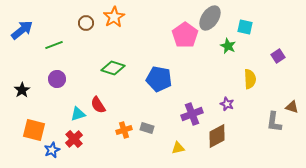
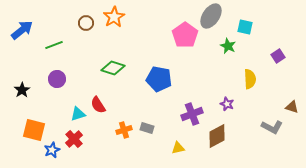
gray ellipse: moved 1 px right, 2 px up
gray L-shape: moved 2 px left, 5 px down; rotated 70 degrees counterclockwise
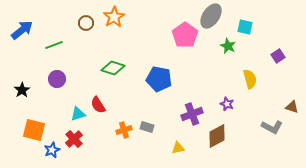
yellow semicircle: rotated 12 degrees counterclockwise
gray rectangle: moved 1 px up
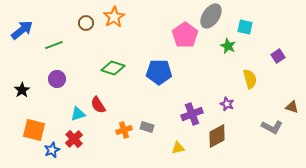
blue pentagon: moved 7 px up; rotated 10 degrees counterclockwise
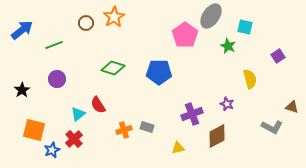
cyan triangle: rotated 21 degrees counterclockwise
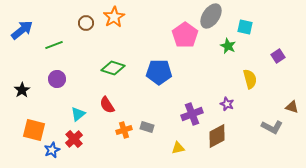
red semicircle: moved 9 px right
